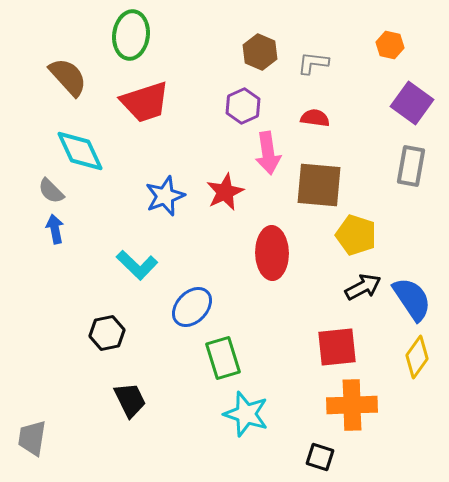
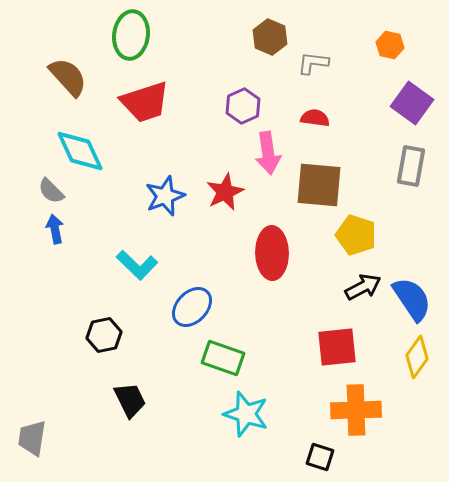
brown hexagon: moved 10 px right, 15 px up
black hexagon: moved 3 px left, 2 px down
green rectangle: rotated 54 degrees counterclockwise
orange cross: moved 4 px right, 5 px down
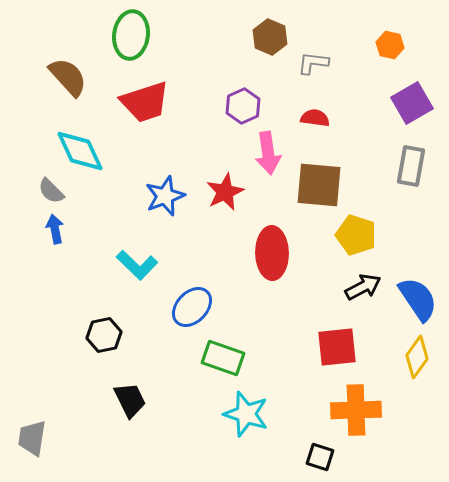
purple square: rotated 24 degrees clockwise
blue semicircle: moved 6 px right
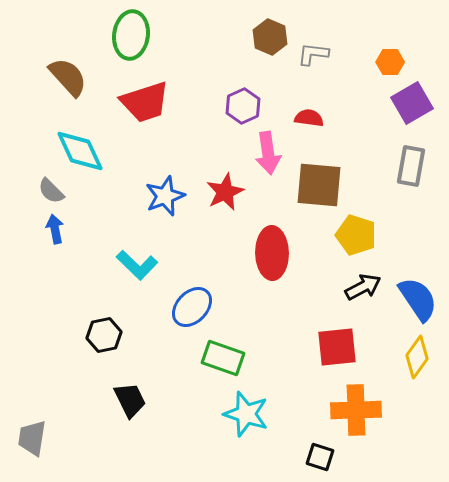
orange hexagon: moved 17 px down; rotated 12 degrees counterclockwise
gray L-shape: moved 9 px up
red semicircle: moved 6 px left
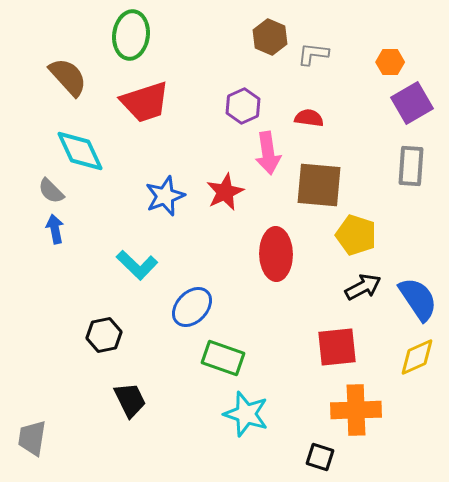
gray rectangle: rotated 6 degrees counterclockwise
red ellipse: moved 4 px right, 1 px down
yellow diamond: rotated 30 degrees clockwise
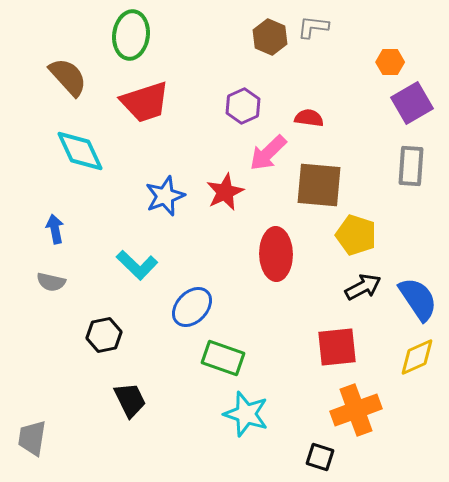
gray L-shape: moved 27 px up
pink arrow: rotated 54 degrees clockwise
gray semicircle: moved 91 px down; rotated 32 degrees counterclockwise
orange cross: rotated 18 degrees counterclockwise
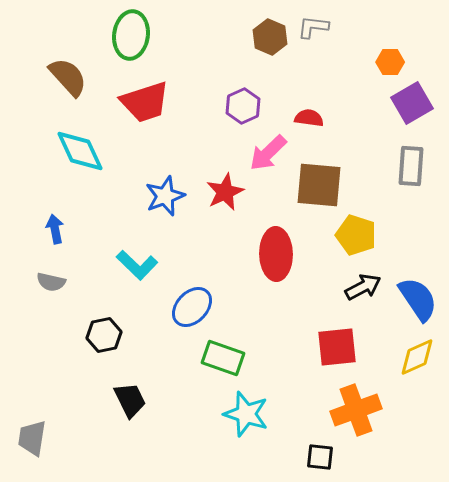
black square: rotated 12 degrees counterclockwise
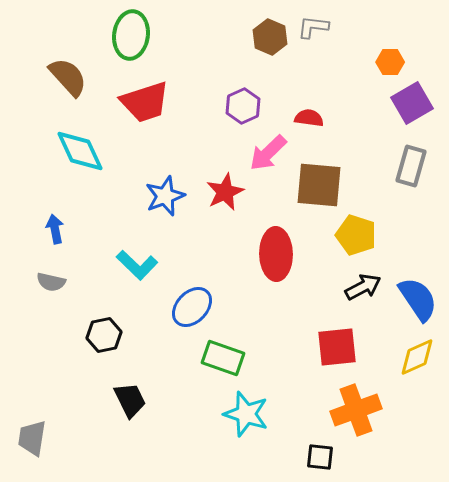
gray rectangle: rotated 12 degrees clockwise
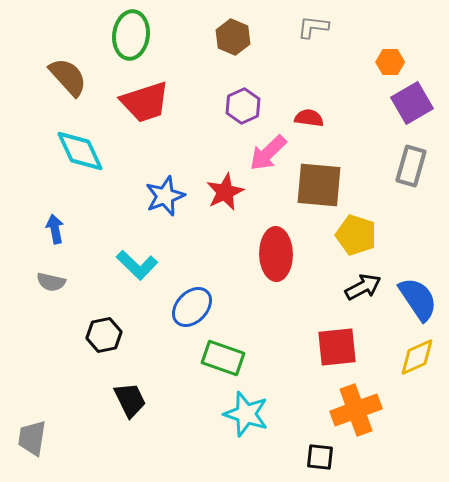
brown hexagon: moved 37 px left
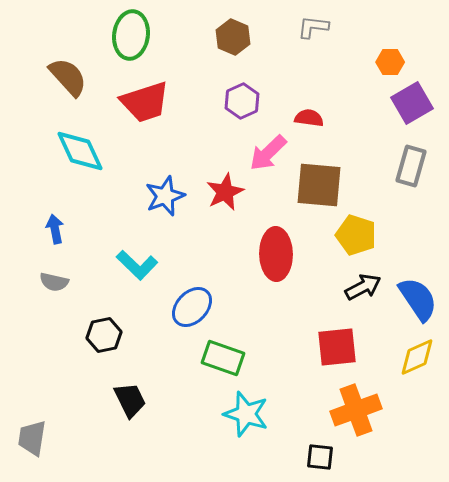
purple hexagon: moved 1 px left, 5 px up
gray semicircle: moved 3 px right
